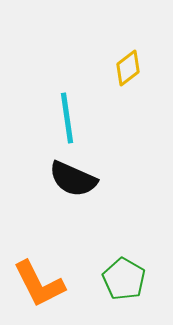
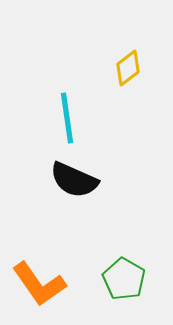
black semicircle: moved 1 px right, 1 px down
orange L-shape: rotated 8 degrees counterclockwise
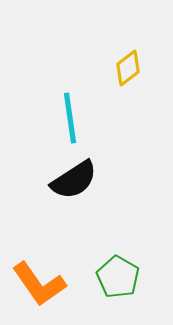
cyan line: moved 3 px right
black semicircle: rotated 57 degrees counterclockwise
green pentagon: moved 6 px left, 2 px up
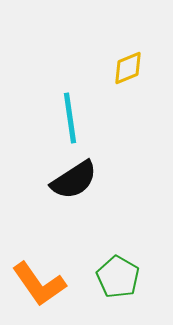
yellow diamond: rotated 15 degrees clockwise
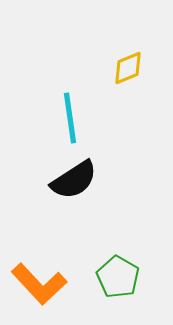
orange L-shape: rotated 8 degrees counterclockwise
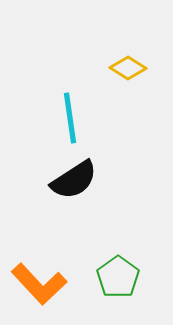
yellow diamond: rotated 54 degrees clockwise
green pentagon: rotated 6 degrees clockwise
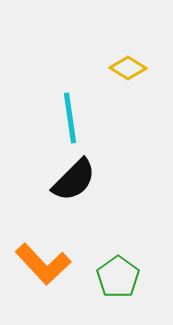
black semicircle: rotated 12 degrees counterclockwise
orange L-shape: moved 4 px right, 20 px up
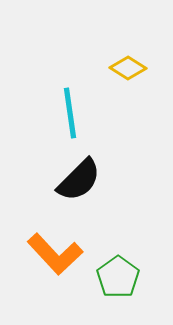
cyan line: moved 5 px up
black semicircle: moved 5 px right
orange L-shape: moved 12 px right, 10 px up
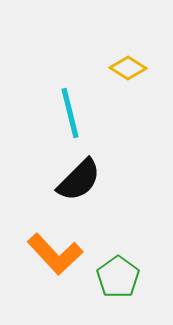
cyan line: rotated 6 degrees counterclockwise
